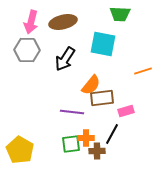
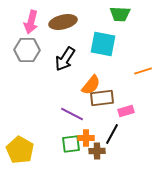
purple line: moved 2 px down; rotated 20 degrees clockwise
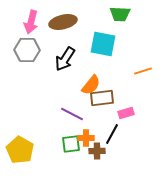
pink rectangle: moved 2 px down
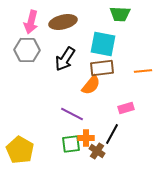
orange line: rotated 12 degrees clockwise
brown rectangle: moved 30 px up
pink rectangle: moved 5 px up
brown cross: rotated 35 degrees clockwise
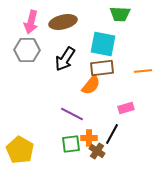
orange cross: moved 3 px right
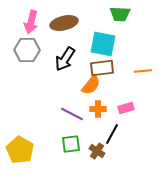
brown ellipse: moved 1 px right, 1 px down
orange cross: moved 9 px right, 29 px up
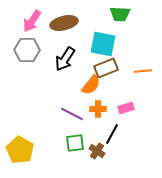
pink arrow: moved 1 px right, 1 px up; rotated 20 degrees clockwise
brown rectangle: moved 4 px right; rotated 15 degrees counterclockwise
green square: moved 4 px right, 1 px up
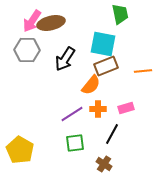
green trapezoid: rotated 105 degrees counterclockwise
brown ellipse: moved 13 px left
brown rectangle: moved 2 px up
purple line: rotated 60 degrees counterclockwise
brown cross: moved 7 px right, 13 px down
